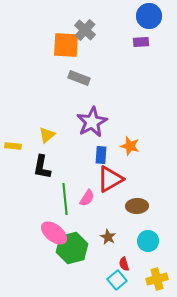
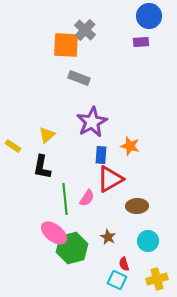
yellow rectangle: rotated 28 degrees clockwise
cyan square: rotated 24 degrees counterclockwise
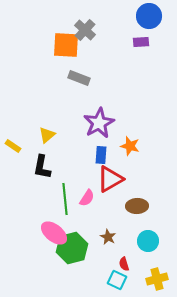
purple star: moved 7 px right, 1 px down
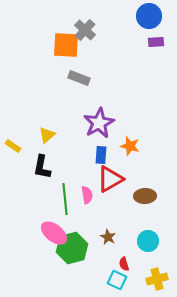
purple rectangle: moved 15 px right
pink semicircle: moved 3 px up; rotated 42 degrees counterclockwise
brown ellipse: moved 8 px right, 10 px up
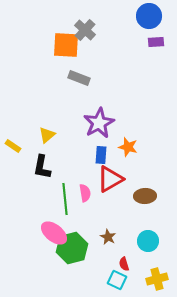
orange star: moved 2 px left, 1 px down
pink semicircle: moved 2 px left, 2 px up
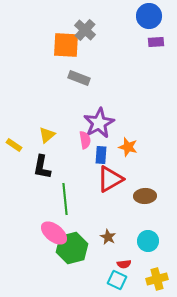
yellow rectangle: moved 1 px right, 1 px up
pink semicircle: moved 53 px up
red semicircle: rotated 80 degrees counterclockwise
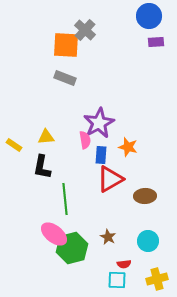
gray rectangle: moved 14 px left
yellow triangle: moved 1 px left, 2 px down; rotated 36 degrees clockwise
pink ellipse: moved 1 px down
cyan square: rotated 24 degrees counterclockwise
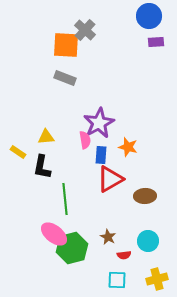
yellow rectangle: moved 4 px right, 7 px down
red semicircle: moved 9 px up
